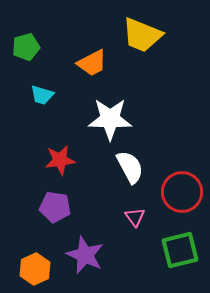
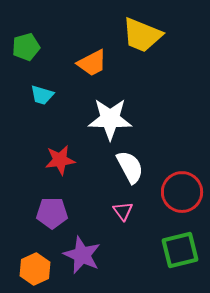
purple pentagon: moved 3 px left, 6 px down; rotated 8 degrees counterclockwise
pink triangle: moved 12 px left, 6 px up
purple star: moved 3 px left
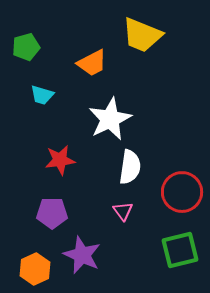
white star: rotated 27 degrees counterclockwise
white semicircle: rotated 36 degrees clockwise
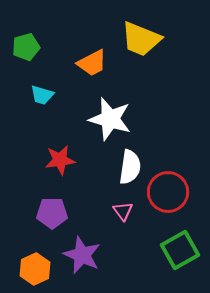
yellow trapezoid: moved 1 px left, 4 px down
white star: rotated 30 degrees counterclockwise
red circle: moved 14 px left
green square: rotated 15 degrees counterclockwise
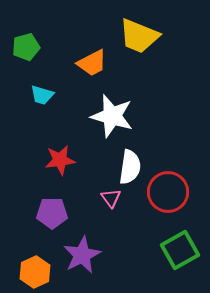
yellow trapezoid: moved 2 px left, 3 px up
white star: moved 2 px right, 3 px up
pink triangle: moved 12 px left, 13 px up
purple star: rotated 21 degrees clockwise
orange hexagon: moved 3 px down
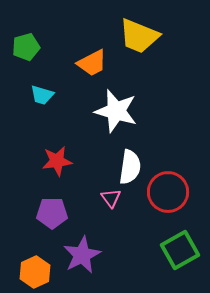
white star: moved 4 px right, 5 px up
red star: moved 3 px left, 1 px down
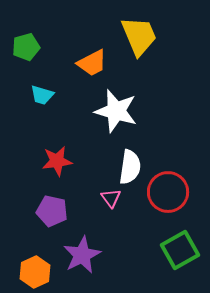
yellow trapezoid: rotated 135 degrees counterclockwise
purple pentagon: moved 2 px up; rotated 12 degrees clockwise
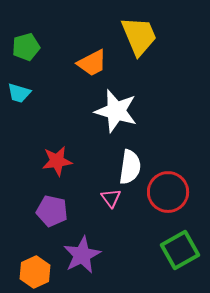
cyan trapezoid: moved 23 px left, 2 px up
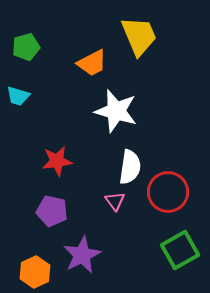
cyan trapezoid: moved 1 px left, 3 px down
pink triangle: moved 4 px right, 3 px down
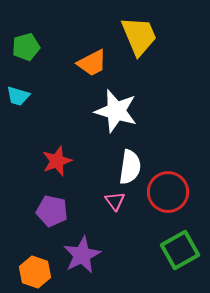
red star: rotated 12 degrees counterclockwise
orange hexagon: rotated 16 degrees counterclockwise
